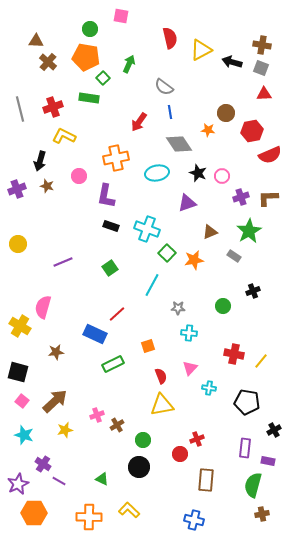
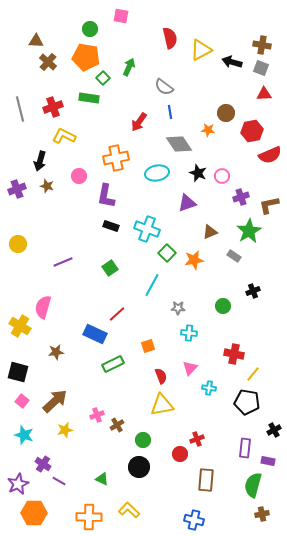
green arrow at (129, 64): moved 3 px down
brown L-shape at (268, 198): moved 1 px right, 7 px down; rotated 10 degrees counterclockwise
yellow line at (261, 361): moved 8 px left, 13 px down
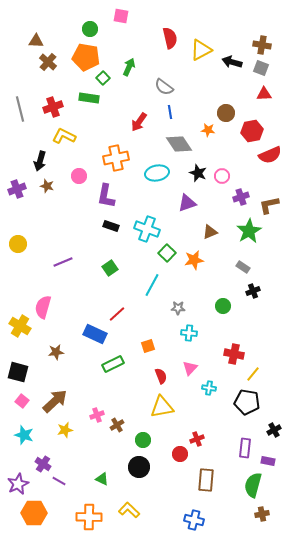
gray rectangle at (234, 256): moved 9 px right, 11 px down
yellow triangle at (162, 405): moved 2 px down
